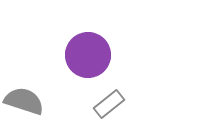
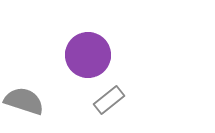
gray rectangle: moved 4 px up
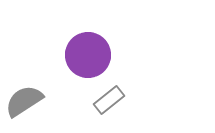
gray semicircle: rotated 51 degrees counterclockwise
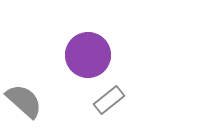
gray semicircle: rotated 75 degrees clockwise
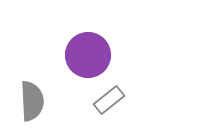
gray semicircle: moved 8 px right; rotated 45 degrees clockwise
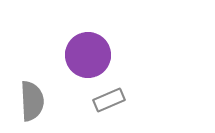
gray rectangle: rotated 16 degrees clockwise
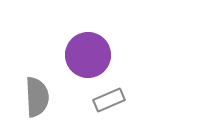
gray semicircle: moved 5 px right, 4 px up
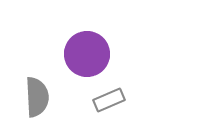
purple circle: moved 1 px left, 1 px up
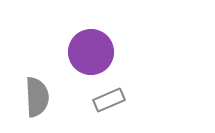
purple circle: moved 4 px right, 2 px up
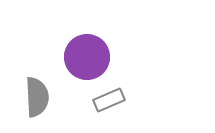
purple circle: moved 4 px left, 5 px down
